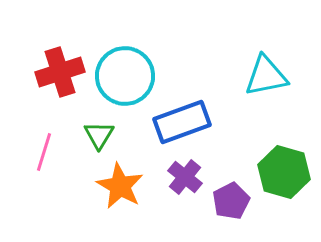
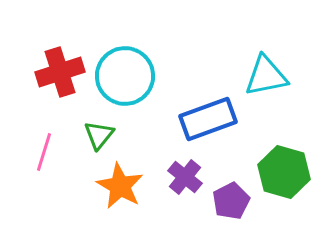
blue rectangle: moved 26 px right, 3 px up
green triangle: rotated 8 degrees clockwise
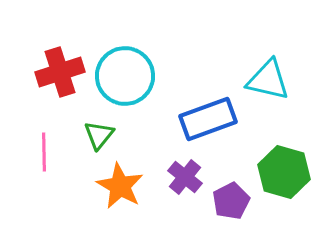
cyan triangle: moved 2 px right, 4 px down; rotated 24 degrees clockwise
pink line: rotated 18 degrees counterclockwise
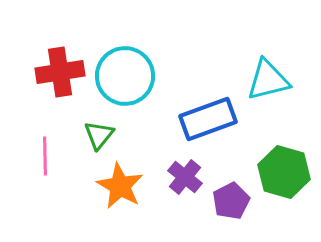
red cross: rotated 9 degrees clockwise
cyan triangle: rotated 27 degrees counterclockwise
pink line: moved 1 px right, 4 px down
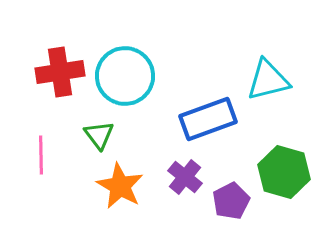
green triangle: rotated 16 degrees counterclockwise
pink line: moved 4 px left, 1 px up
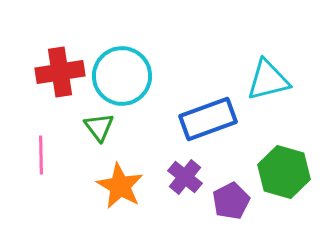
cyan circle: moved 3 px left
green triangle: moved 8 px up
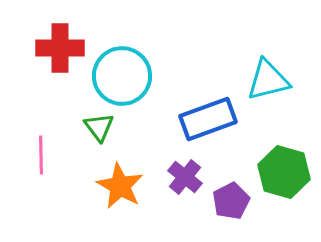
red cross: moved 24 px up; rotated 9 degrees clockwise
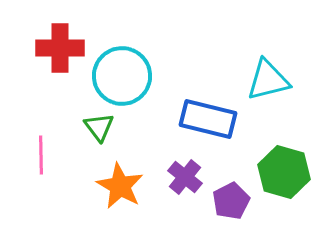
blue rectangle: rotated 34 degrees clockwise
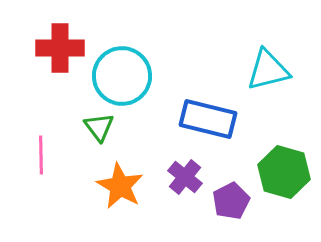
cyan triangle: moved 10 px up
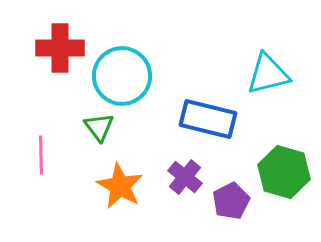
cyan triangle: moved 4 px down
